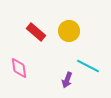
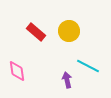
pink diamond: moved 2 px left, 3 px down
purple arrow: rotated 147 degrees clockwise
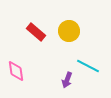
pink diamond: moved 1 px left
purple arrow: rotated 147 degrees counterclockwise
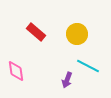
yellow circle: moved 8 px right, 3 px down
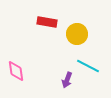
red rectangle: moved 11 px right, 10 px up; rotated 30 degrees counterclockwise
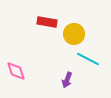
yellow circle: moved 3 px left
cyan line: moved 7 px up
pink diamond: rotated 10 degrees counterclockwise
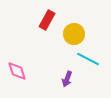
red rectangle: moved 2 px up; rotated 72 degrees counterclockwise
pink diamond: moved 1 px right
purple arrow: moved 1 px up
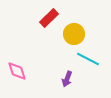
red rectangle: moved 2 px right, 2 px up; rotated 18 degrees clockwise
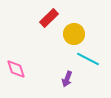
pink diamond: moved 1 px left, 2 px up
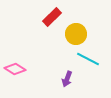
red rectangle: moved 3 px right, 1 px up
yellow circle: moved 2 px right
pink diamond: moved 1 px left; rotated 40 degrees counterclockwise
